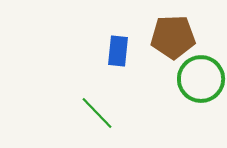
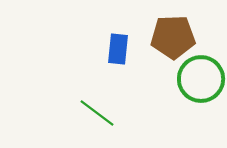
blue rectangle: moved 2 px up
green line: rotated 9 degrees counterclockwise
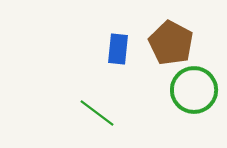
brown pentagon: moved 2 px left, 6 px down; rotated 30 degrees clockwise
green circle: moved 7 px left, 11 px down
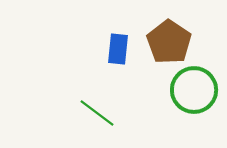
brown pentagon: moved 2 px left, 1 px up; rotated 6 degrees clockwise
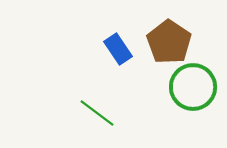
blue rectangle: rotated 40 degrees counterclockwise
green circle: moved 1 px left, 3 px up
